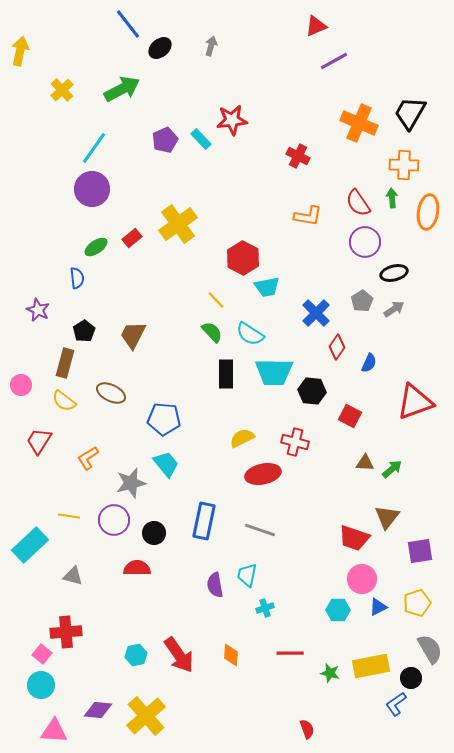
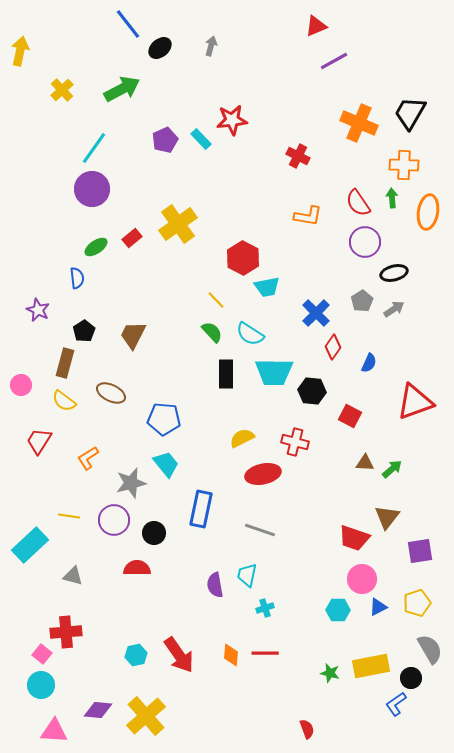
red diamond at (337, 347): moved 4 px left
blue rectangle at (204, 521): moved 3 px left, 12 px up
red line at (290, 653): moved 25 px left
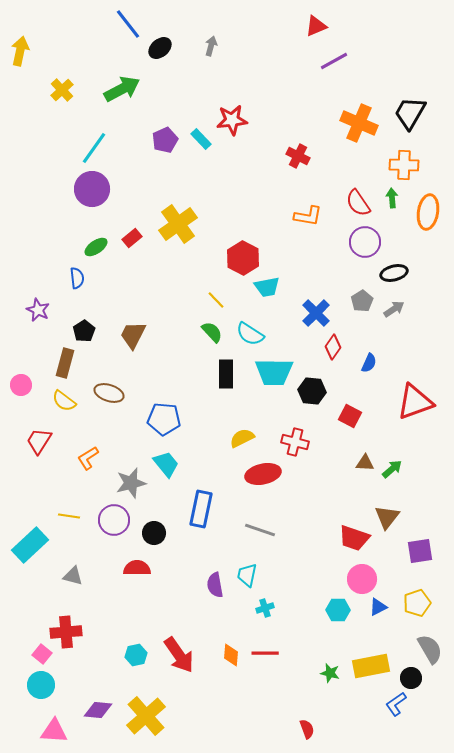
brown ellipse at (111, 393): moved 2 px left; rotated 8 degrees counterclockwise
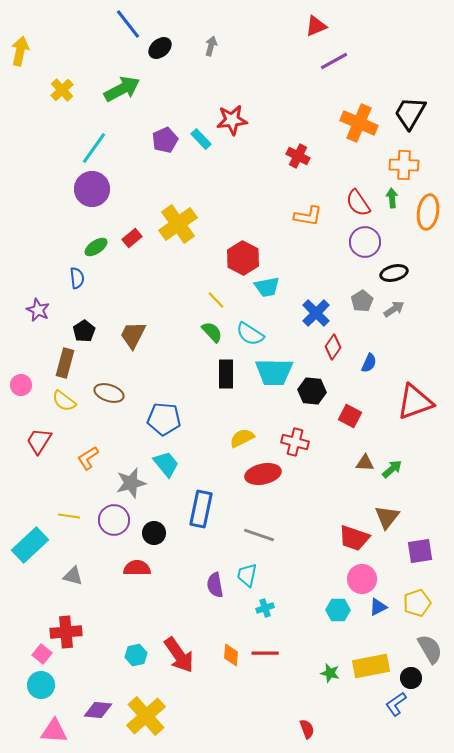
gray line at (260, 530): moved 1 px left, 5 px down
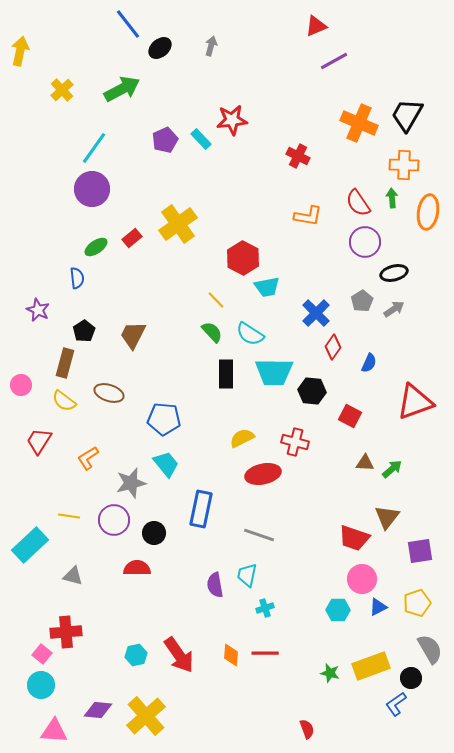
black trapezoid at (410, 113): moved 3 px left, 2 px down
yellow rectangle at (371, 666): rotated 9 degrees counterclockwise
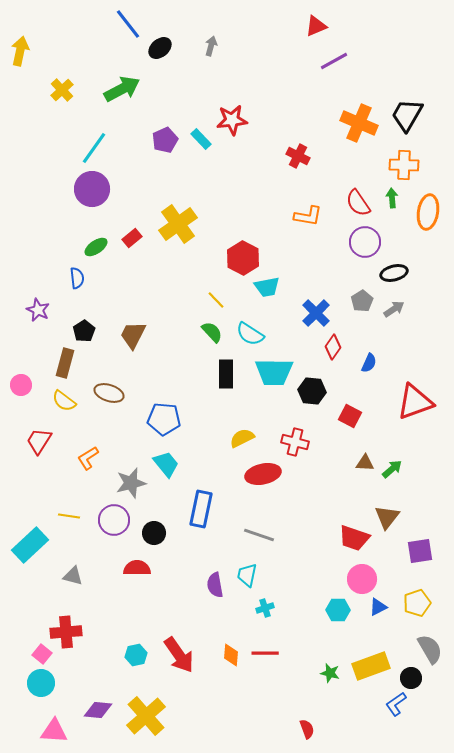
cyan circle at (41, 685): moved 2 px up
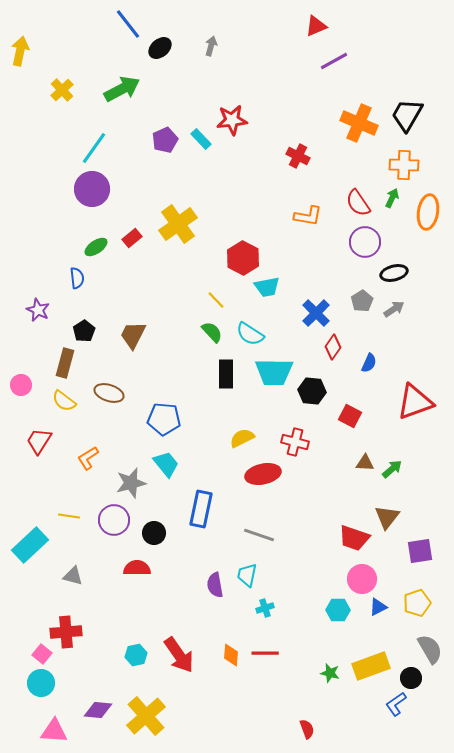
green arrow at (392, 198): rotated 30 degrees clockwise
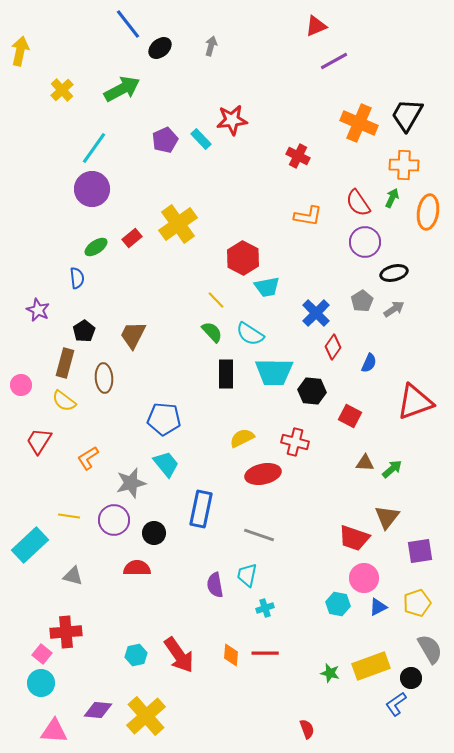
brown ellipse at (109, 393): moved 5 px left, 15 px up; rotated 68 degrees clockwise
pink circle at (362, 579): moved 2 px right, 1 px up
cyan hexagon at (338, 610): moved 6 px up; rotated 10 degrees clockwise
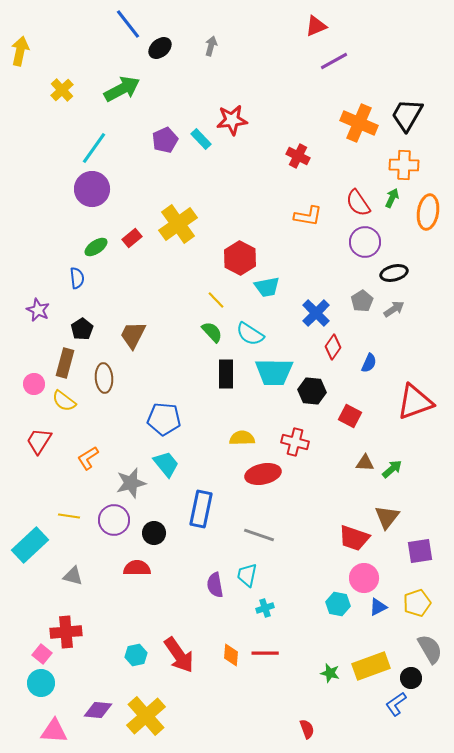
red hexagon at (243, 258): moved 3 px left
black pentagon at (84, 331): moved 2 px left, 2 px up
pink circle at (21, 385): moved 13 px right, 1 px up
yellow semicircle at (242, 438): rotated 25 degrees clockwise
